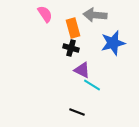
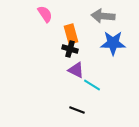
gray arrow: moved 8 px right, 1 px down
orange rectangle: moved 2 px left, 6 px down
blue star: rotated 15 degrees clockwise
black cross: moved 1 px left, 1 px down
purple triangle: moved 6 px left
black line: moved 2 px up
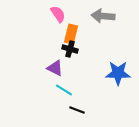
pink semicircle: moved 13 px right
orange rectangle: rotated 30 degrees clockwise
blue star: moved 5 px right, 30 px down
purple triangle: moved 21 px left, 2 px up
cyan line: moved 28 px left, 5 px down
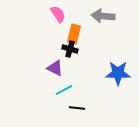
orange rectangle: moved 3 px right
cyan line: rotated 60 degrees counterclockwise
black line: moved 2 px up; rotated 14 degrees counterclockwise
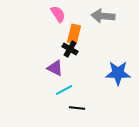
black cross: rotated 14 degrees clockwise
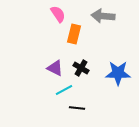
black cross: moved 11 px right, 19 px down
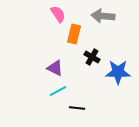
black cross: moved 11 px right, 11 px up
blue star: moved 1 px up
cyan line: moved 6 px left, 1 px down
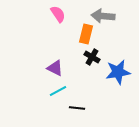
orange rectangle: moved 12 px right
blue star: rotated 10 degrees counterclockwise
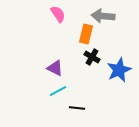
blue star: moved 1 px right, 2 px up; rotated 15 degrees counterclockwise
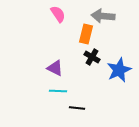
cyan line: rotated 30 degrees clockwise
